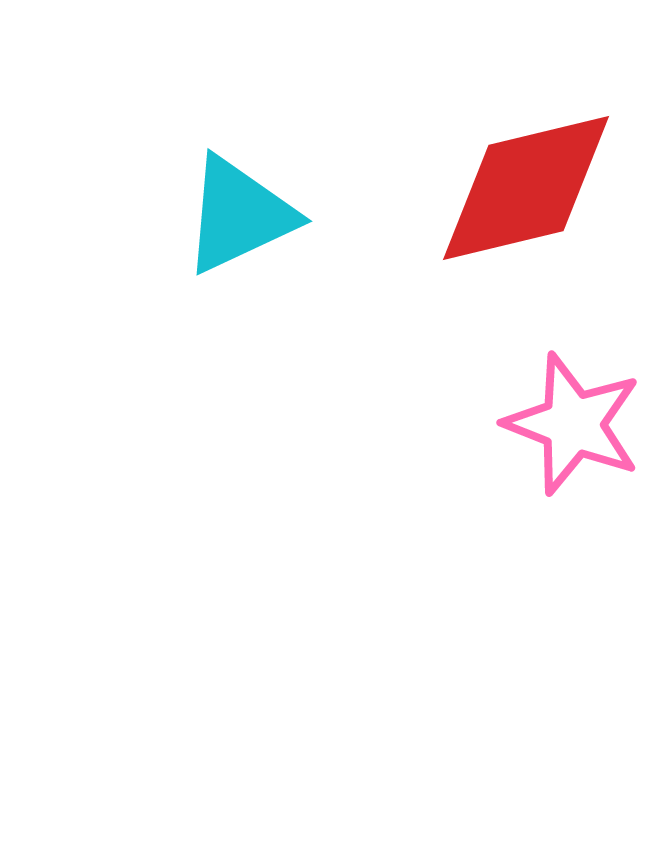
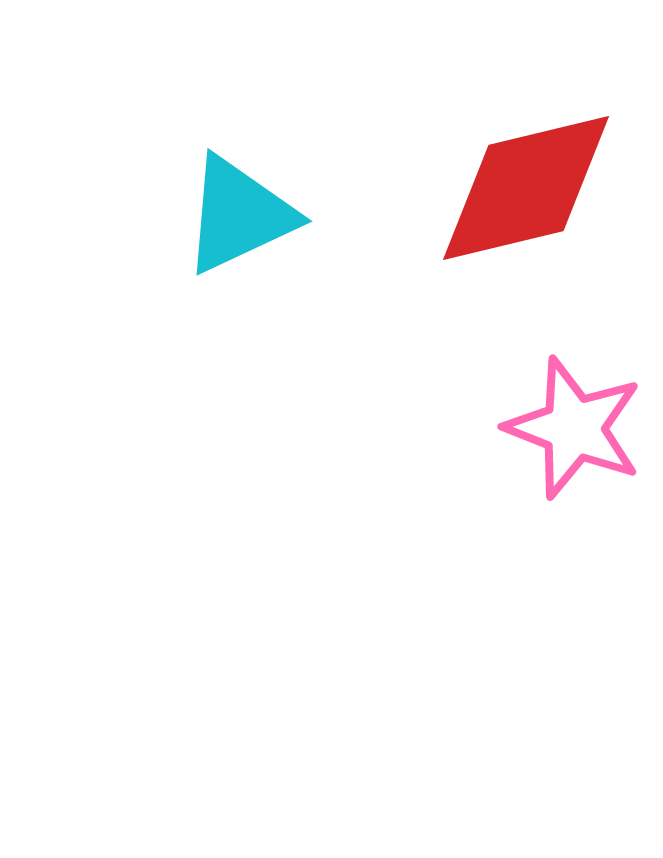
pink star: moved 1 px right, 4 px down
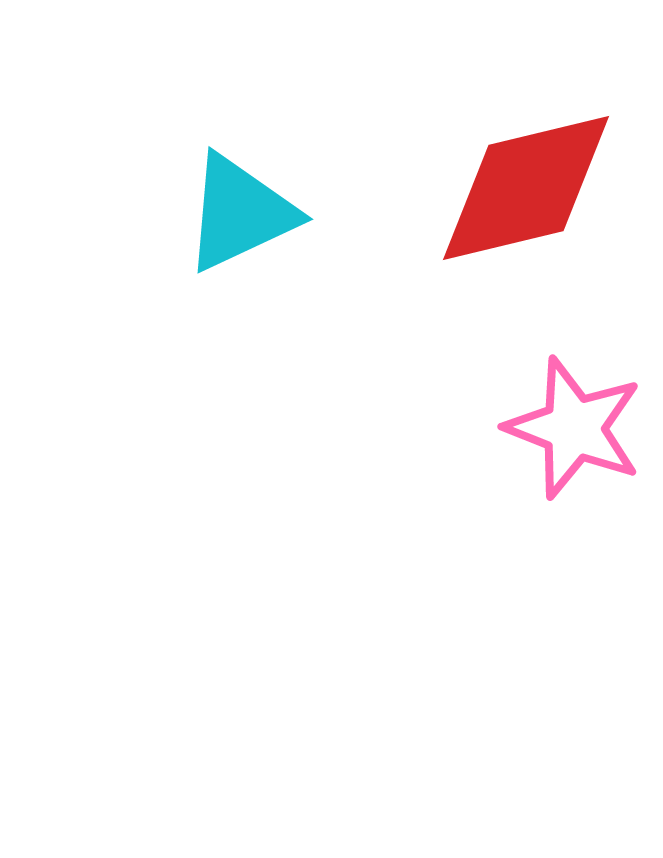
cyan triangle: moved 1 px right, 2 px up
